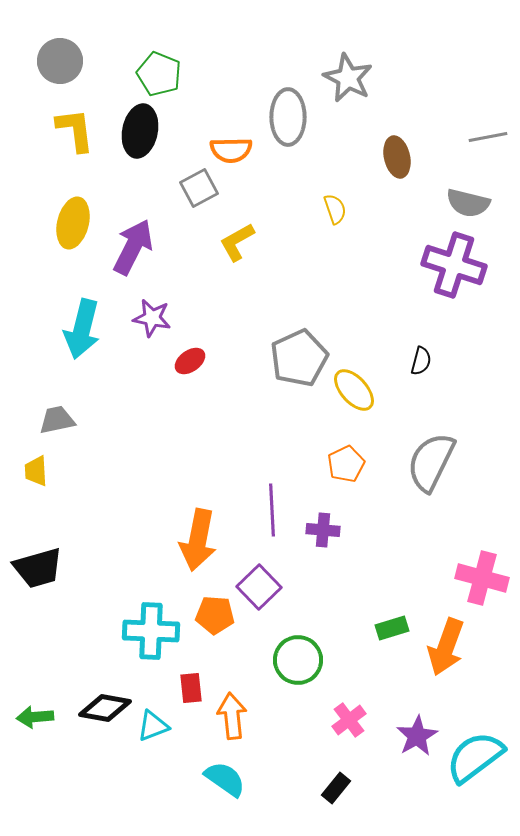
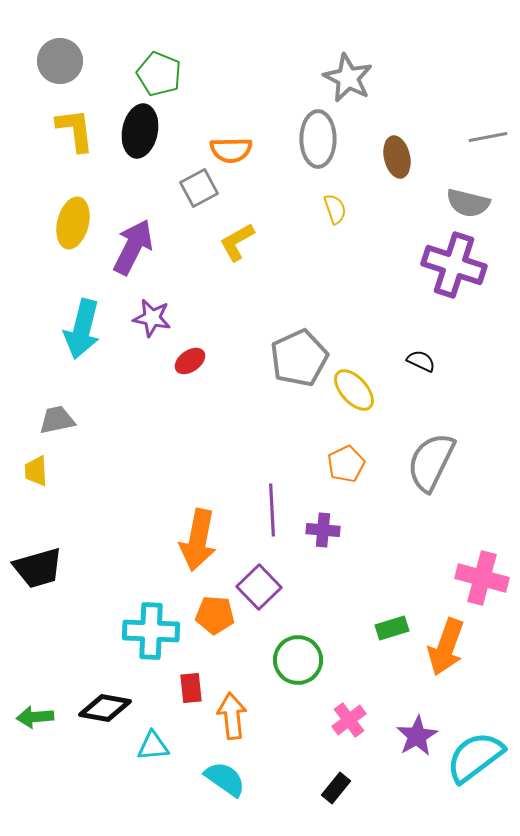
gray ellipse at (288, 117): moved 30 px right, 22 px down
black semicircle at (421, 361): rotated 80 degrees counterclockwise
cyan triangle at (153, 726): moved 20 px down; rotated 16 degrees clockwise
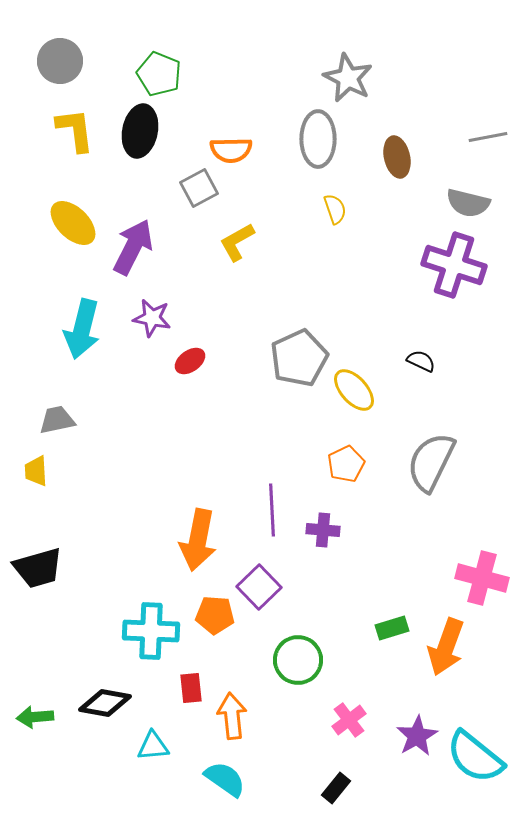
yellow ellipse at (73, 223): rotated 60 degrees counterclockwise
black diamond at (105, 708): moved 5 px up
cyan semicircle at (475, 757): rotated 104 degrees counterclockwise
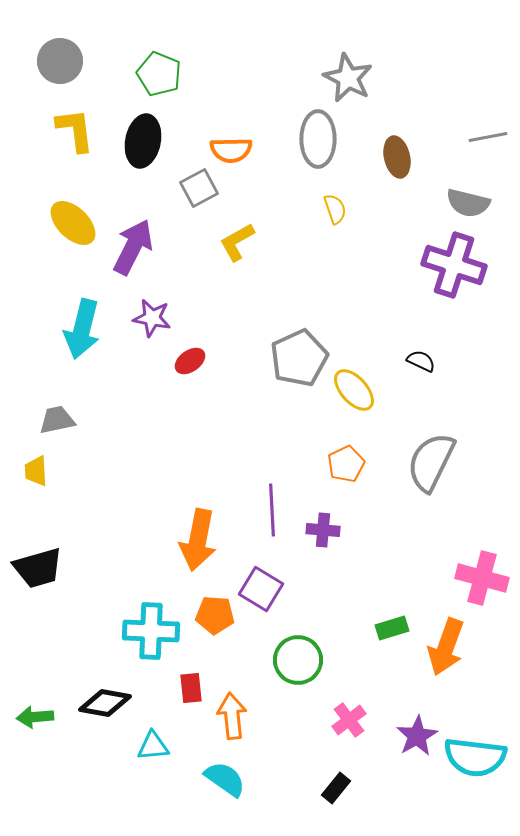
black ellipse at (140, 131): moved 3 px right, 10 px down
purple square at (259, 587): moved 2 px right, 2 px down; rotated 15 degrees counterclockwise
cyan semicircle at (475, 757): rotated 32 degrees counterclockwise
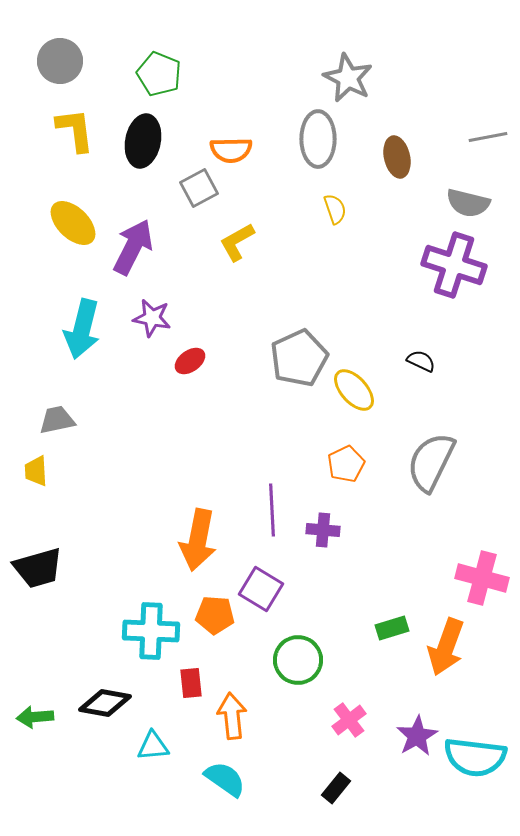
red rectangle at (191, 688): moved 5 px up
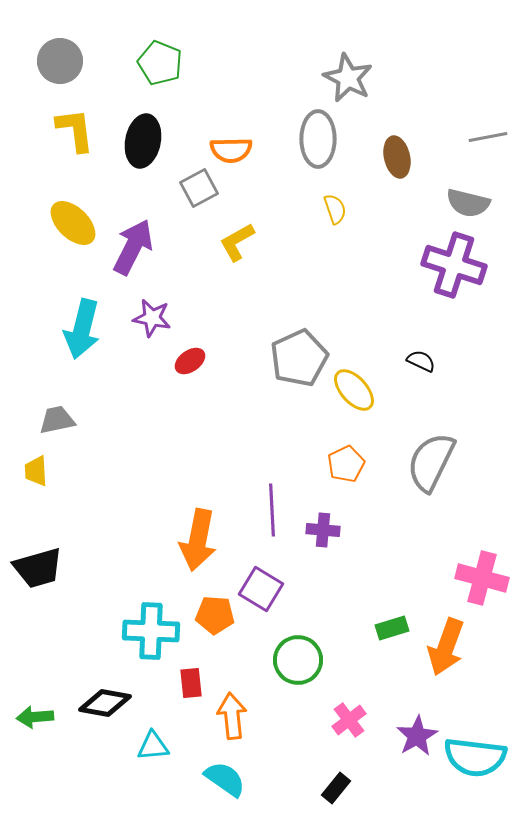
green pentagon at (159, 74): moved 1 px right, 11 px up
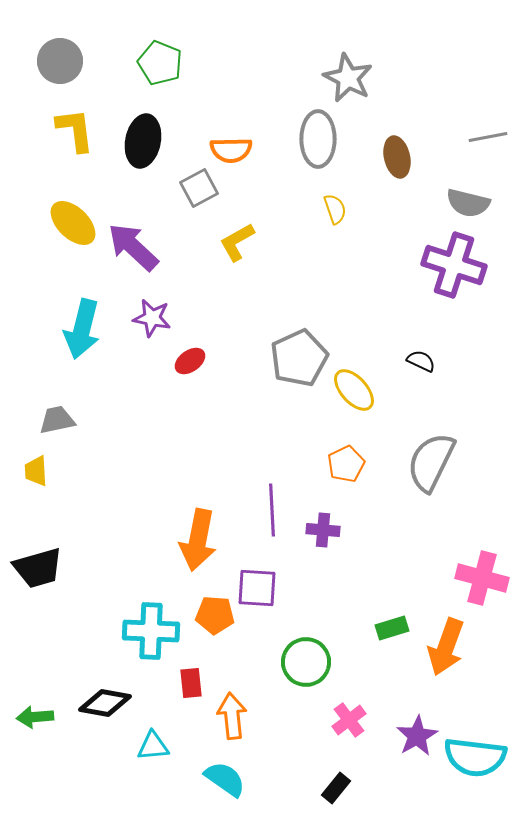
purple arrow at (133, 247): rotated 74 degrees counterclockwise
purple square at (261, 589): moved 4 px left, 1 px up; rotated 27 degrees counterclockwise
green circle at (298, 660): moved 8 px right, 2 px down
